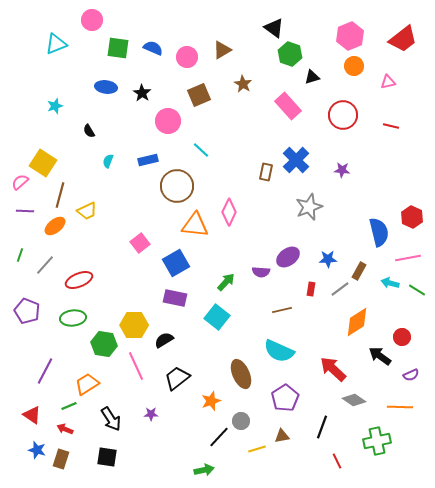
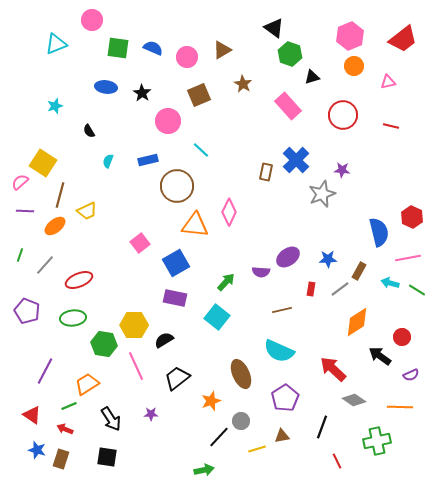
gray star at (309, 207): moved 13 px right, 13 px up
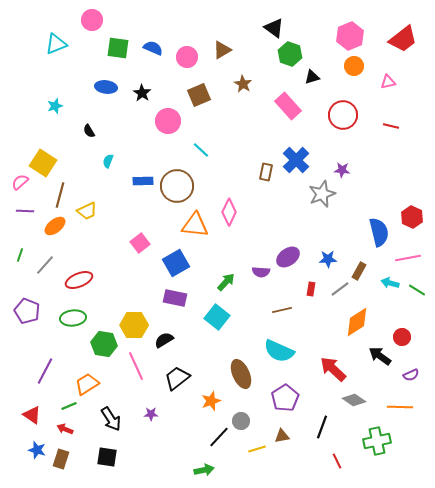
blue rectangle at (148, 160): moved 5 px left, 21 px down; rotated 12 degrees clockwise
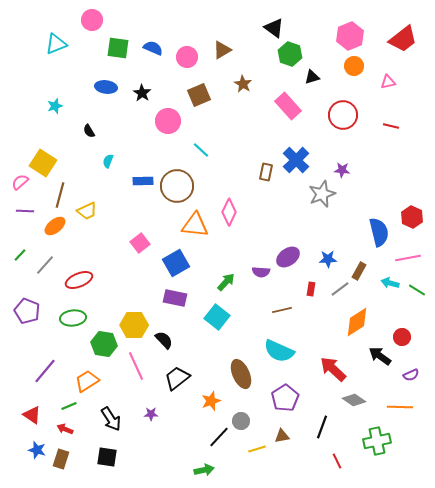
green line at (20, 255): rotated 24 degrees clockwise
black semicircle at (164, 340): rotated 78 degrees clockwise
purple line at (45, 371): rotated 12 degrees clockwise
orange trapezoid at (87, 384): moved 3 px up
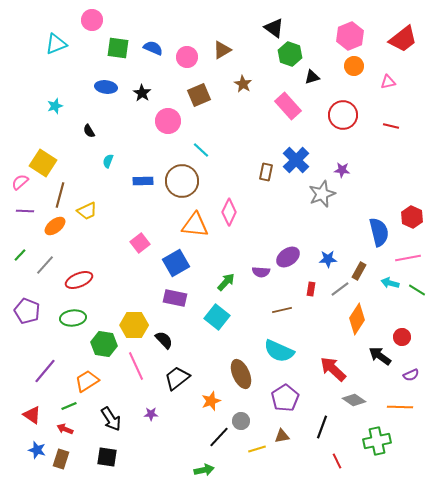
brown circle at (177, 186): moved 5 px right, 5 px up
orange diamond at (357, 322): moved 3 px up; rotated 24 degrees counterclockwise
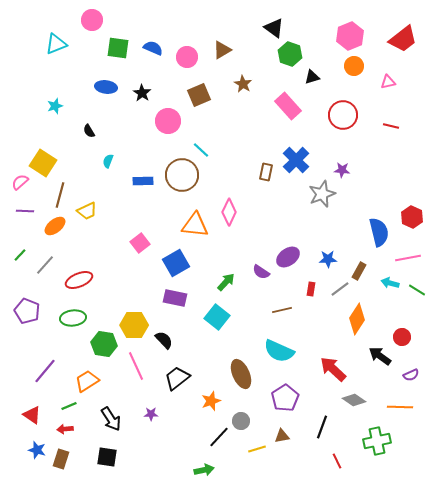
brown circle at (182, 181): moved 6 px up
purple semicircle at (261, 272): rotated 30 degrees clockwise
red arrow at (65, 429): rotated 28 degrees counterclockwise
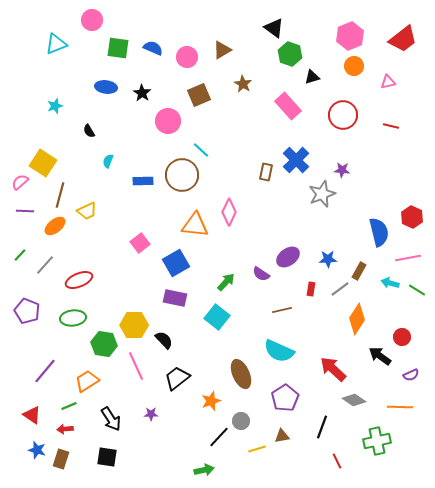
purple semicircle at (261, 272): moved 2 px down
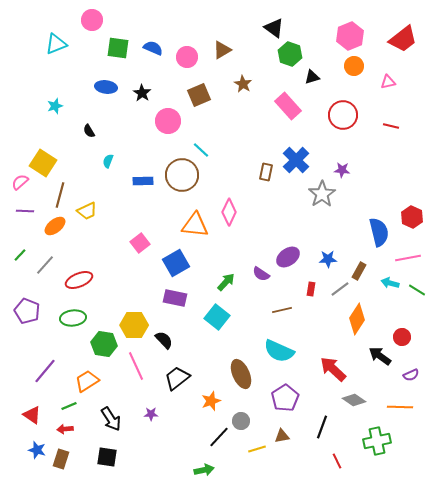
gray star at (322, 194): rotated 12 degrees counterclockwise
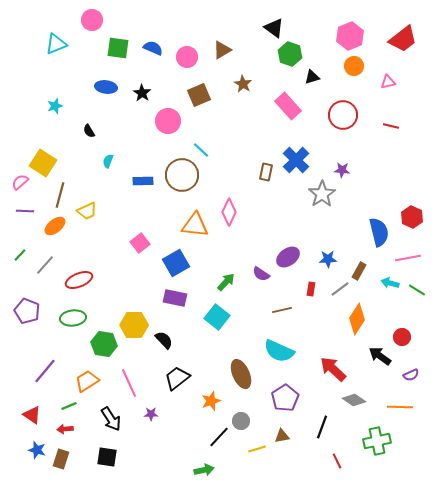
pink line at (136, 366): moved 7 px left, 17 px down
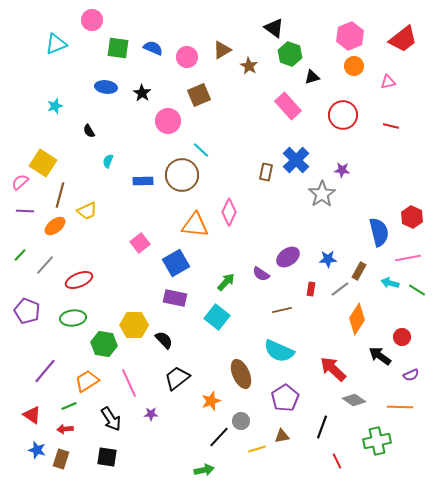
brown star at (243, 84): moved 6 px right, 18 px up
